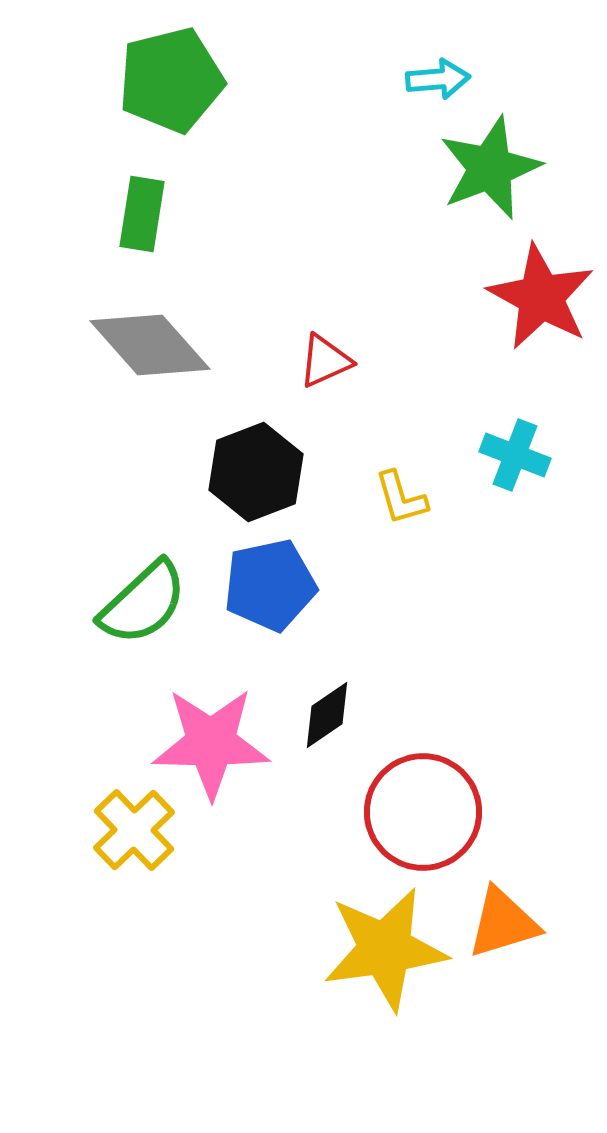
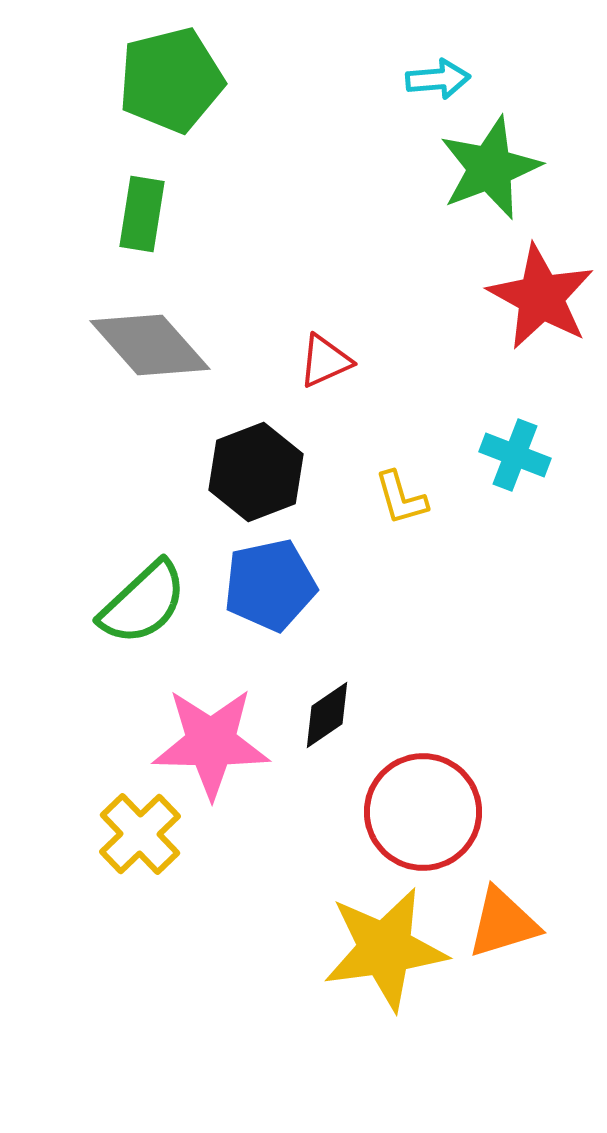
yellow cross: moved 6 px right, 4 px down
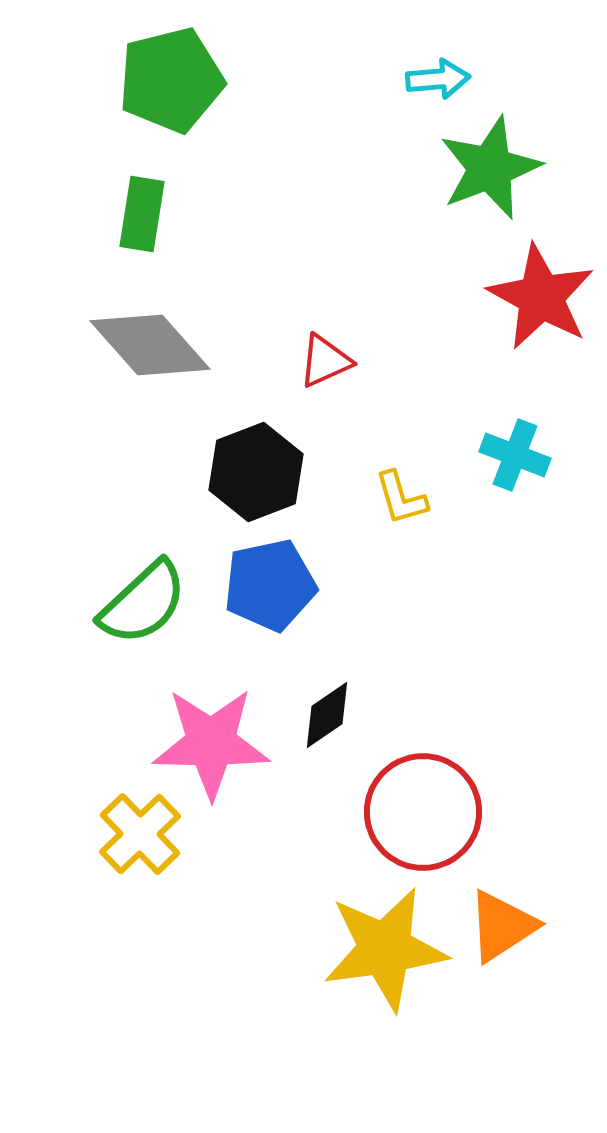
orange triangle: moved 1 px left, 3 px down; rotated 16 degrees counterclockwise
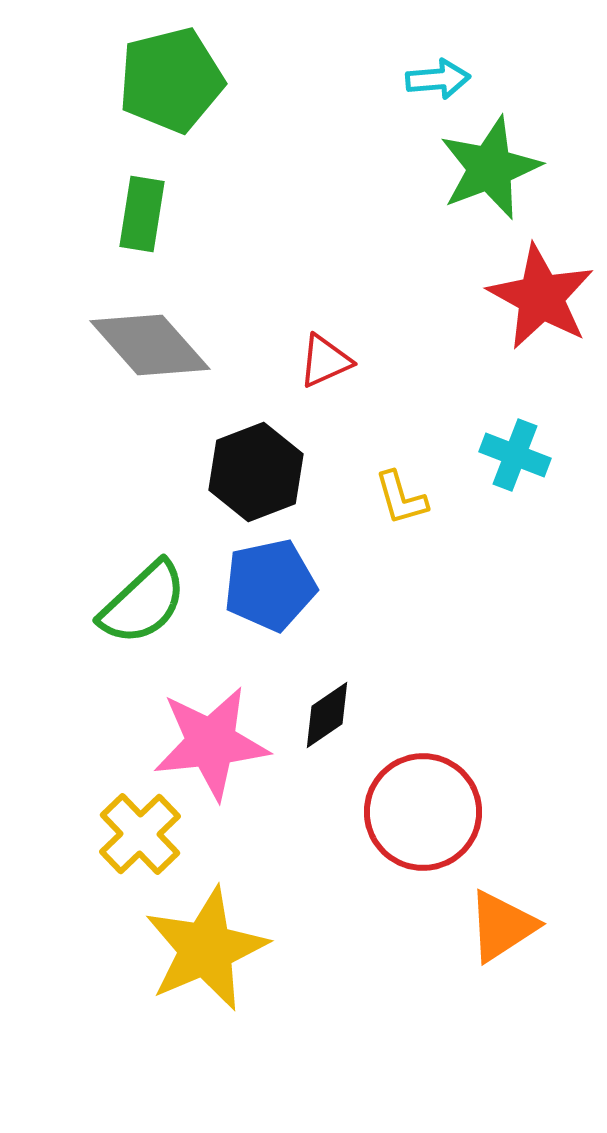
pink star: rotated 7 degrees counterclockwise
yellow star: moved 179 px left; rotated 15 degrees counterclockwise
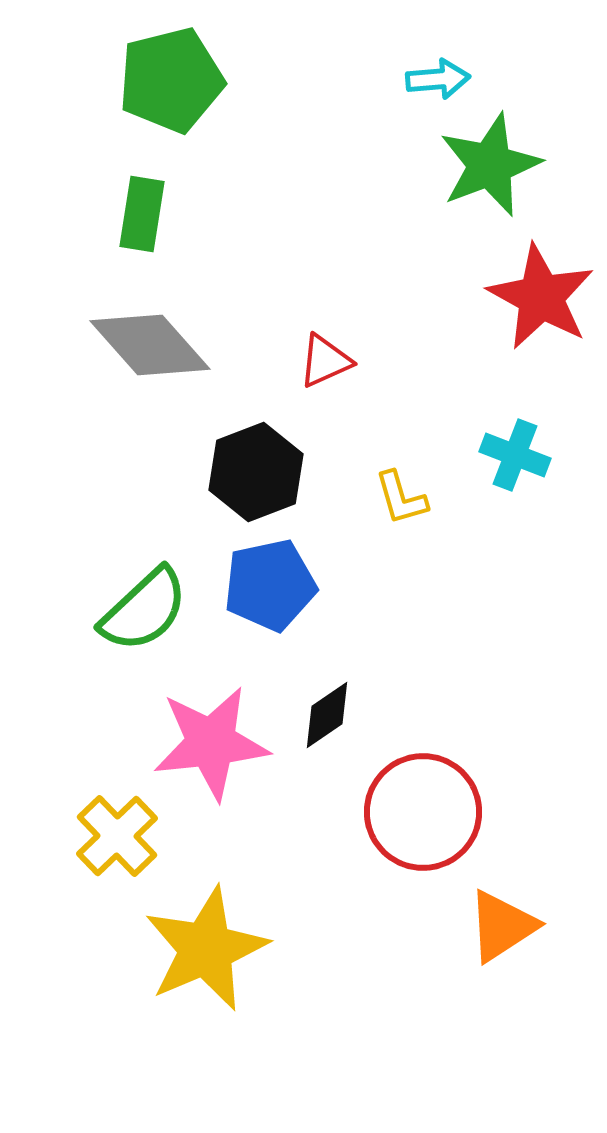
green star: moved 3 px up
green semicircle: moved 1 px right, 7 px down
yellow cross: moved 23 px left, 2 px down
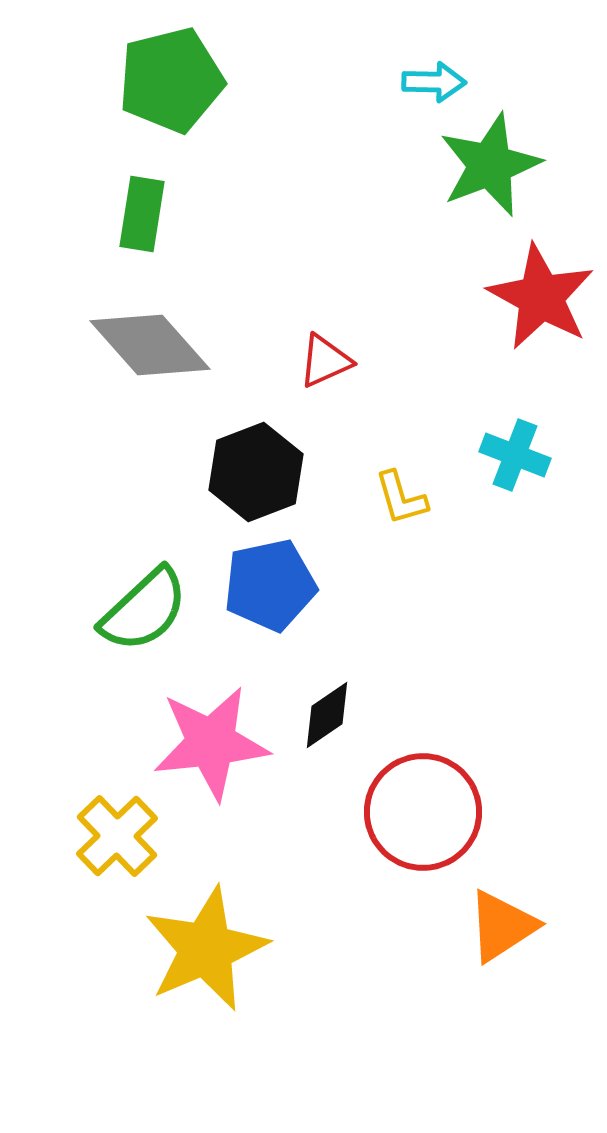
cyan arrow: moved 4 px left, 3 px down; rotated 6 degrees clockwise
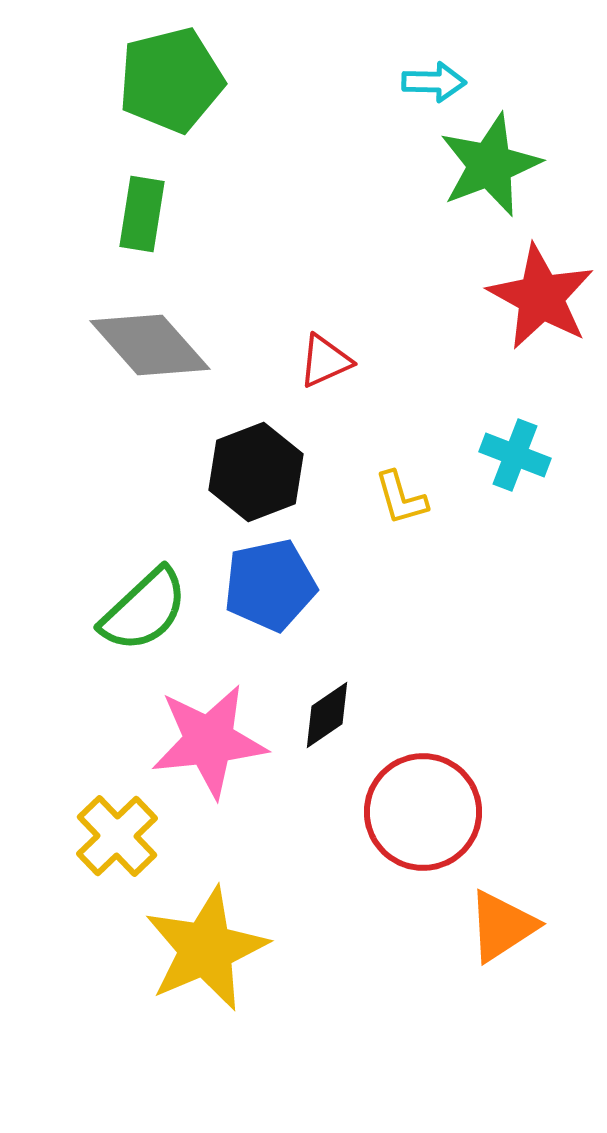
pink star: moved 2 px left, 2 px up
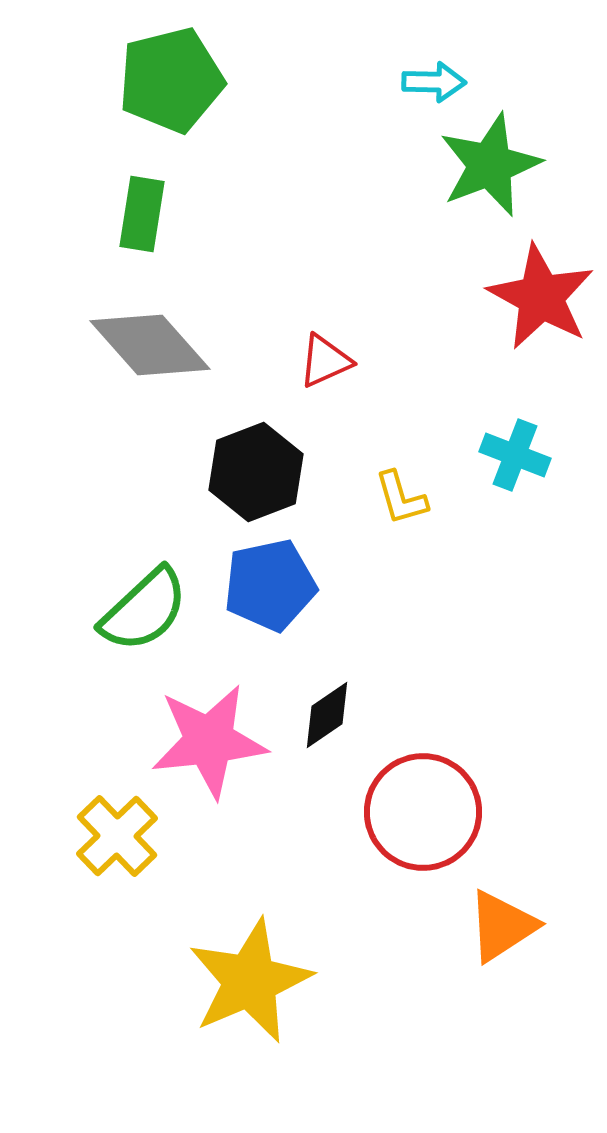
yellow star: moved 44 px right, 32 px down
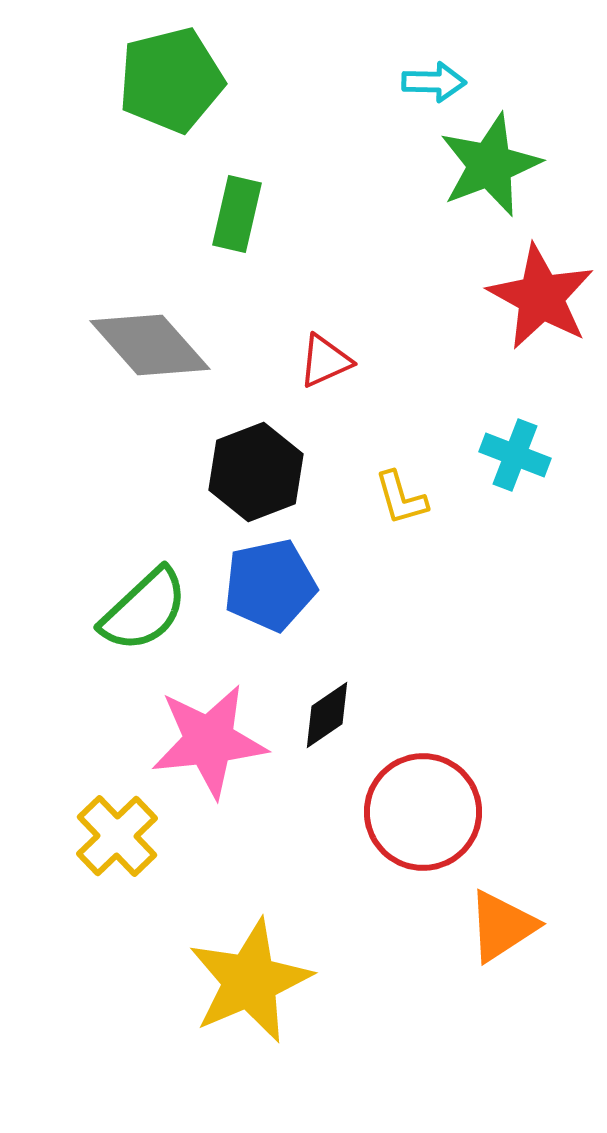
green rectangle: moved 95 px right; rotated 4 degrees clockwise
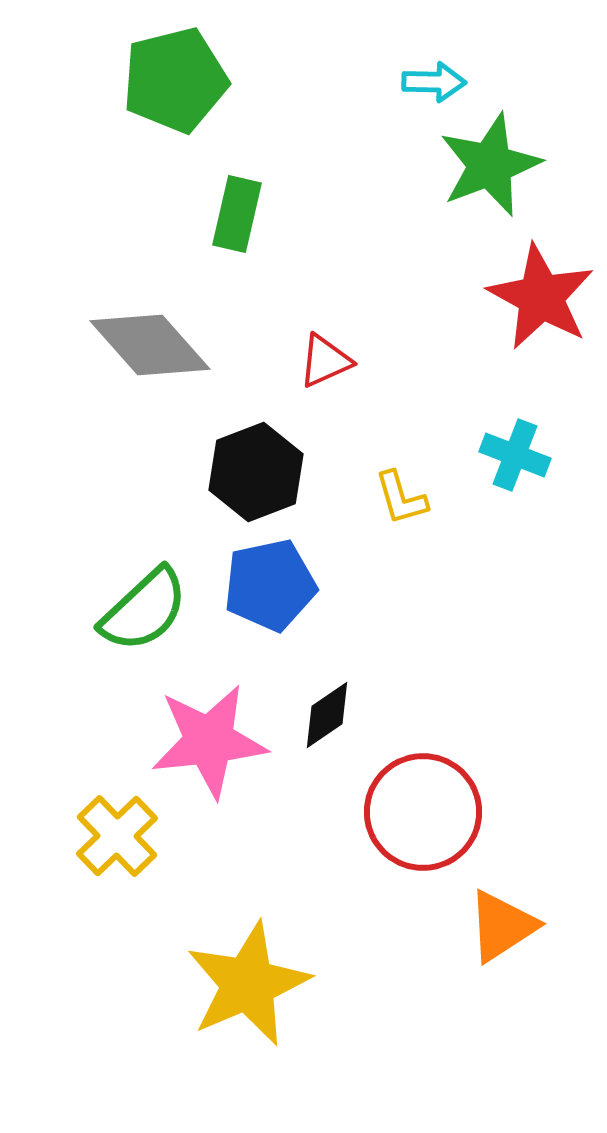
green pentagon: moved 4 px right
yellow star: moved 2 px left, 3 px down
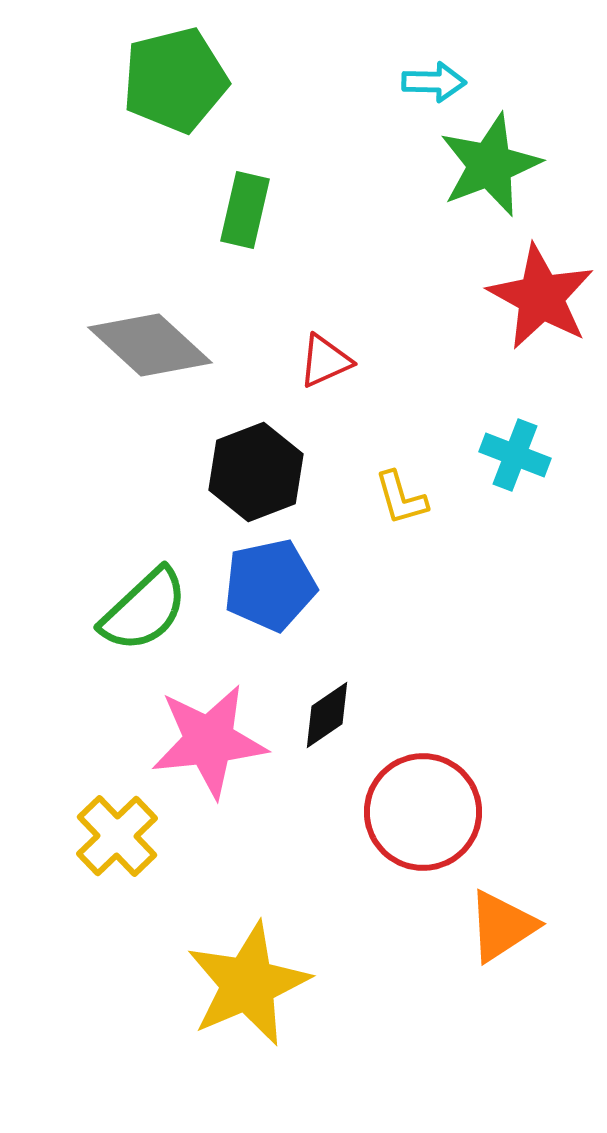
green rectangle: moved 8 px right, 4 px up
gray diamond: rotated 6 degrees counterclockwise
